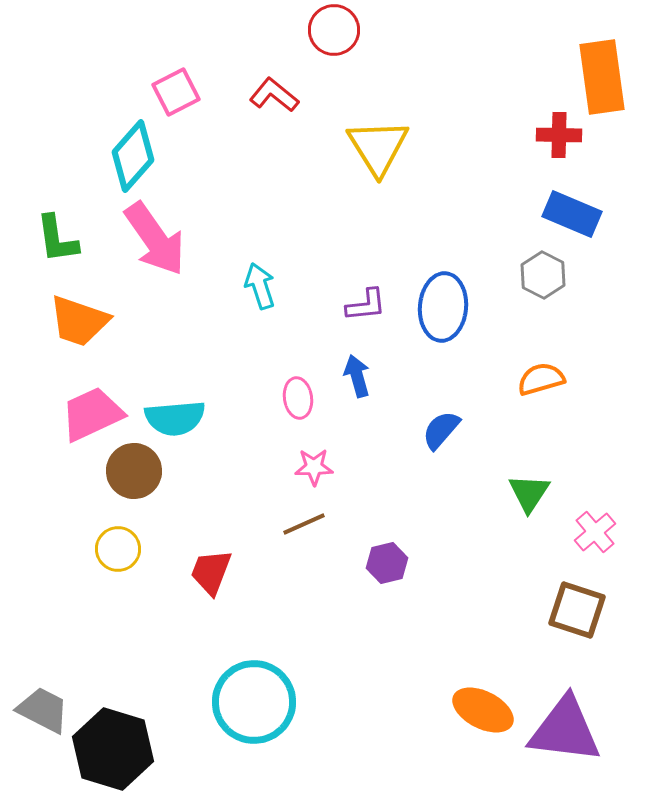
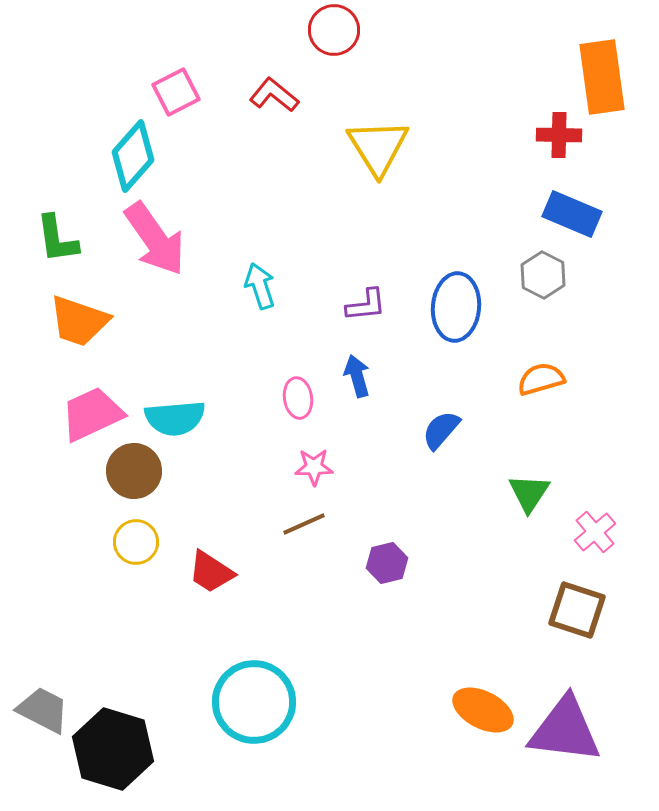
blue ellipse: moved 13 px right
yellow circle: moved 18 px right, 7 px up
red trapezoid: rotated 78 degrees counterclockwise
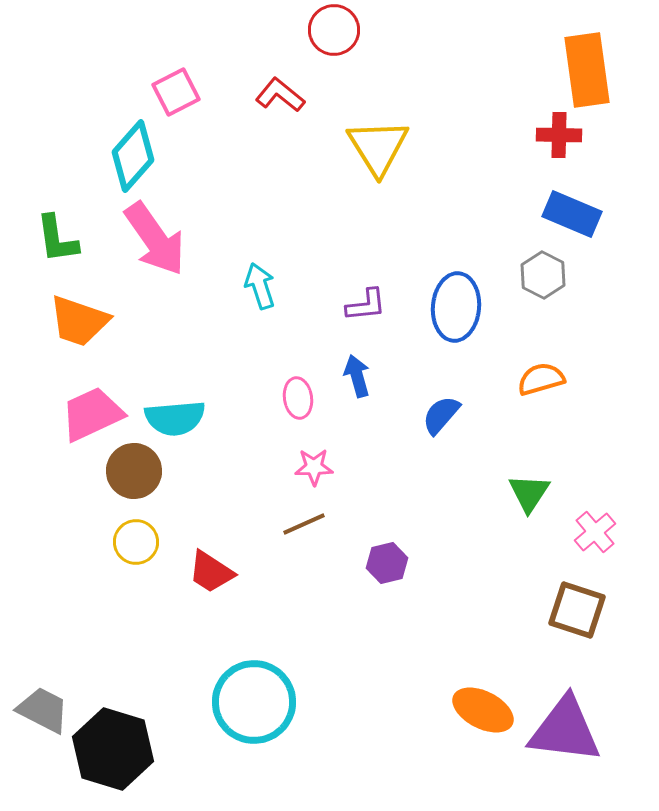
orange rectangle: moved 15 px left, 7 px up
red L-shape: moved 6 px right
blue semicircle: moved 15 px up
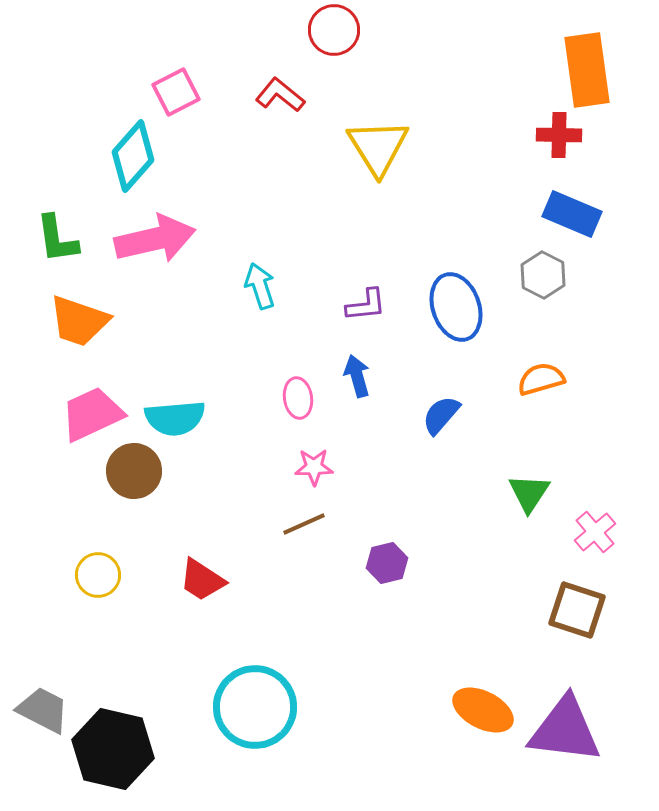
pink arrow: rotated 68 degrees counterclockwise
blue ellipse: rotated 24 degrees counterclockwise
yellow circle: moved 38 px left, 33 px down
red trapezoid: moved 9 px left, 8 px down
cyan circle: moved 1 px right, 5 px down
black hexagon: rotated 4 degrees counterclockwise
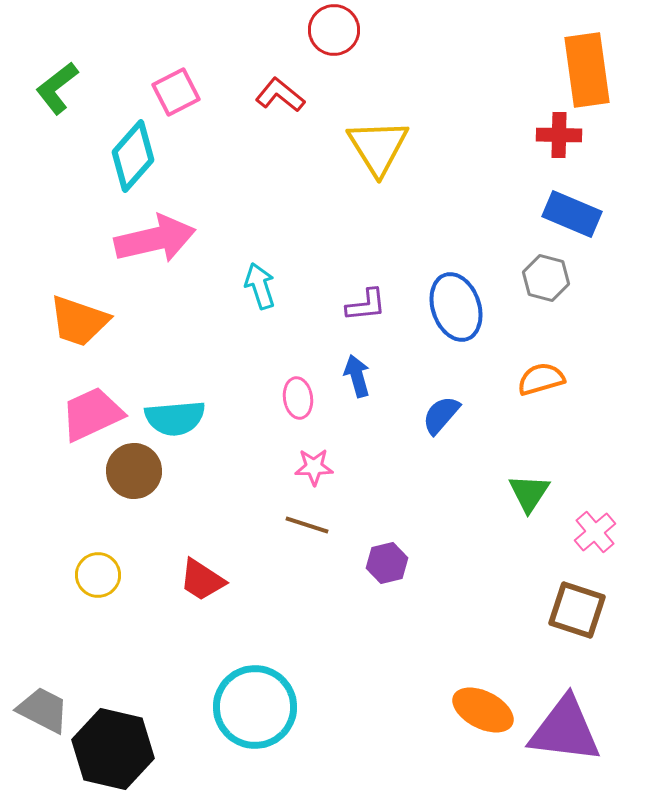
green L-shape: moved 151 px up; rotated 60 degrees clockwise
gray hexagon: moved 3 px right, 3 px down; rotated 12 degrees counterclockwise
brown line: moved 3 px right, 1 px down; rotated 42 degrees clockwise
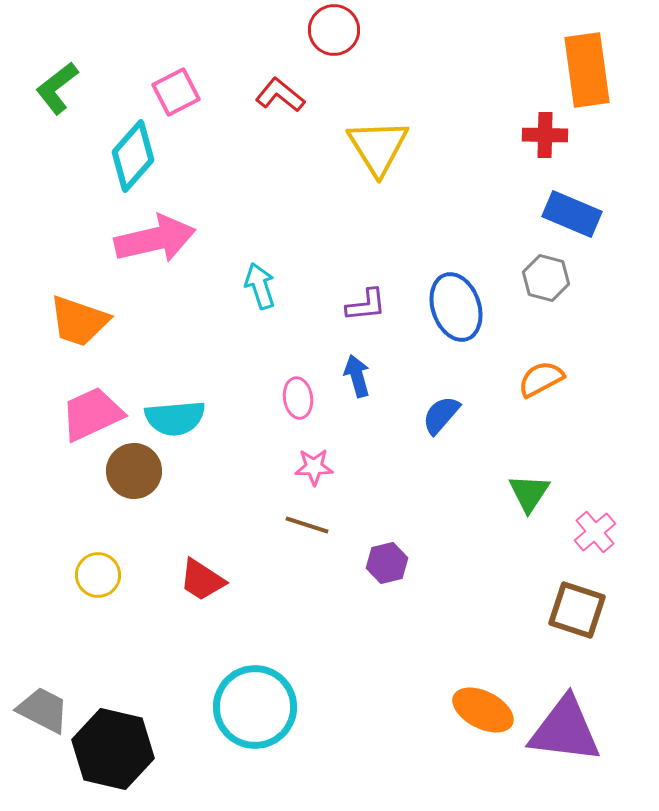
red cross: moved 14 px left
orange semicircle: rotated 12 degrees counterclockwise
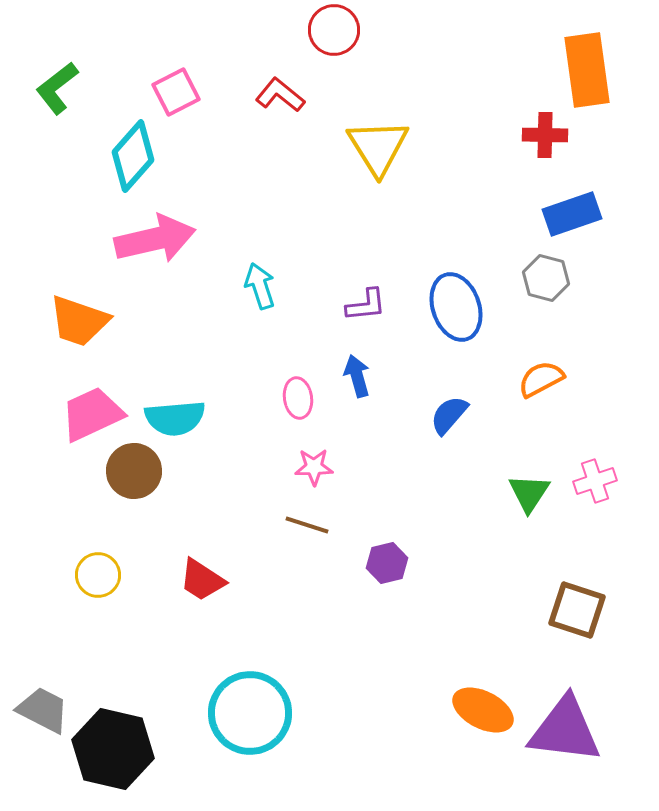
blue rectangle: rotated 42 degrees counterclockwise
blue semicircle: moved 8 px right
pink cross: moved 51 px up; rotated 21 degrees clockwise
cyan circle: moved 5 px left, 6 px down
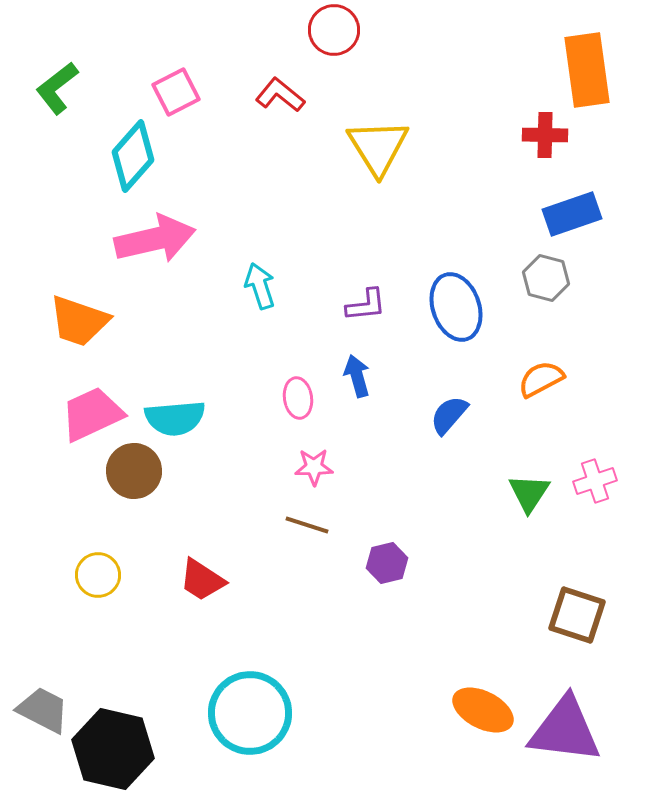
brown square: moved 5 px down
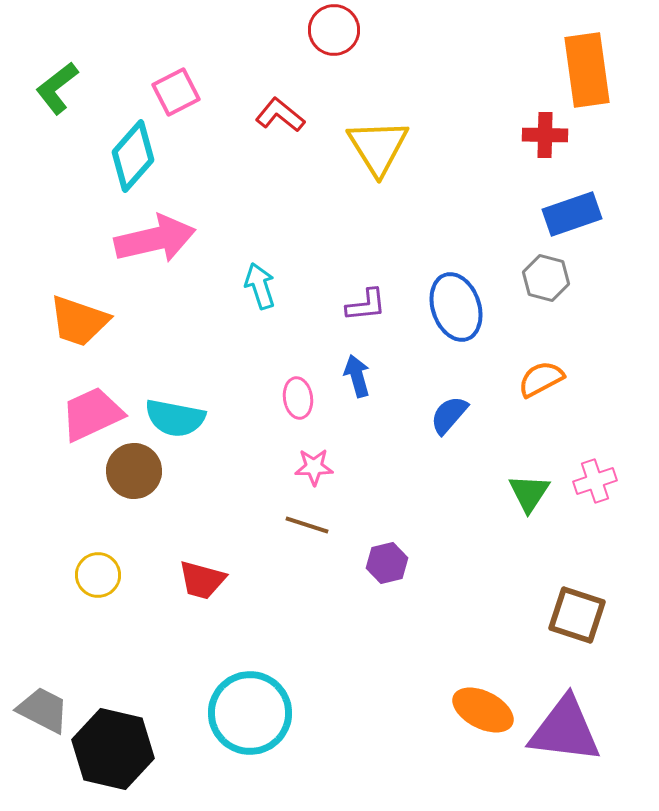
red L-shape: moved 20 px down
cyan semicircle: rotated 16 degrees clockwise
red trapezoid: rotated 18 degrees counterclockwise
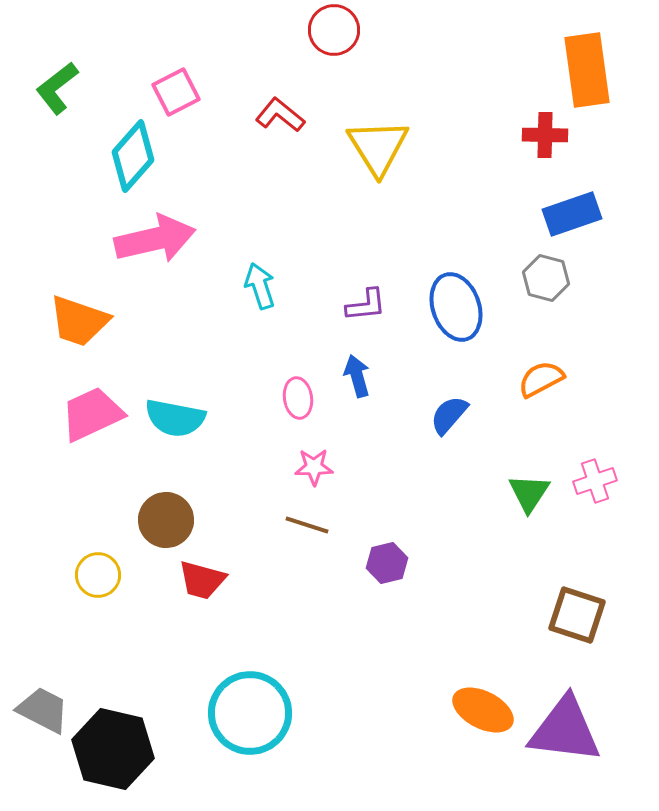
brown circle: moved 32 px right, 49 px down
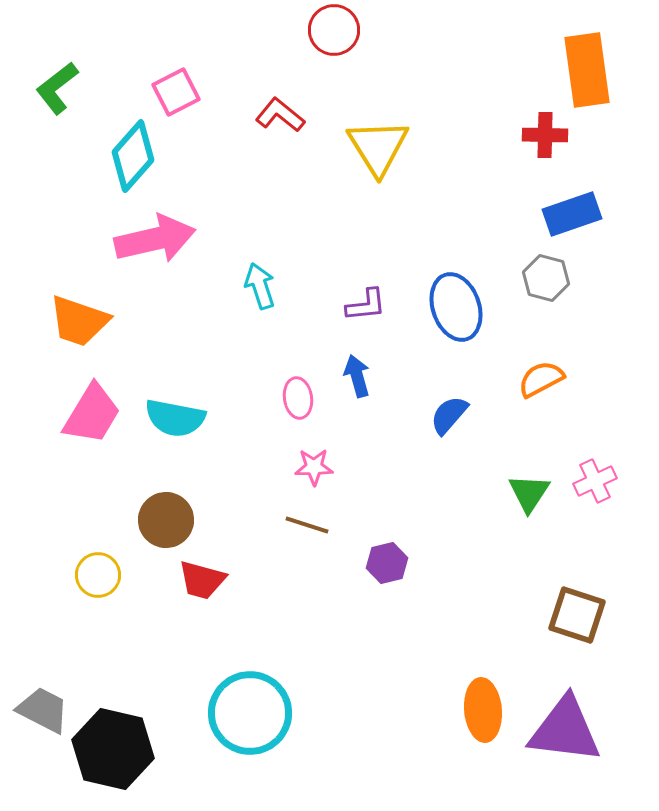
pink trapezoid: rotated 146 degrees clockwise
pink cross: rotated 6 degrees counterclockwise
orange ellipse: rotated 58 degrees clockwise
